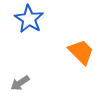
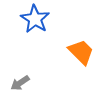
blue star: moved 6 px right
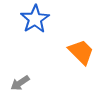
blue star: rotated 8 degrees clockwise
